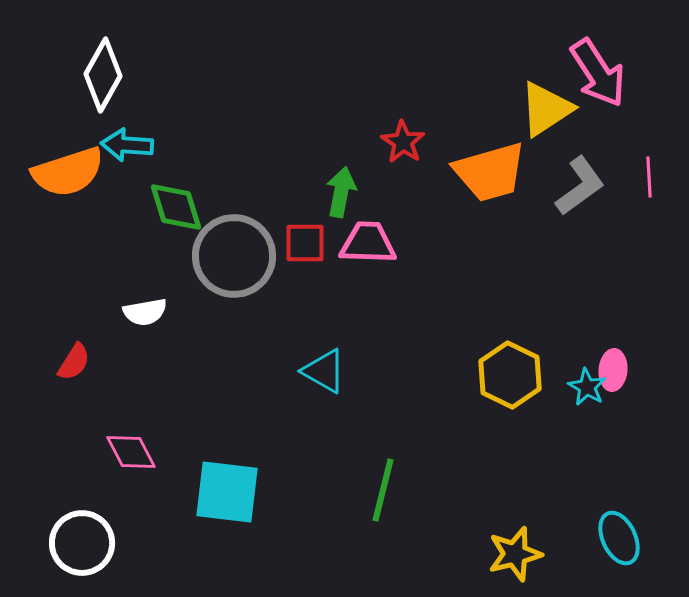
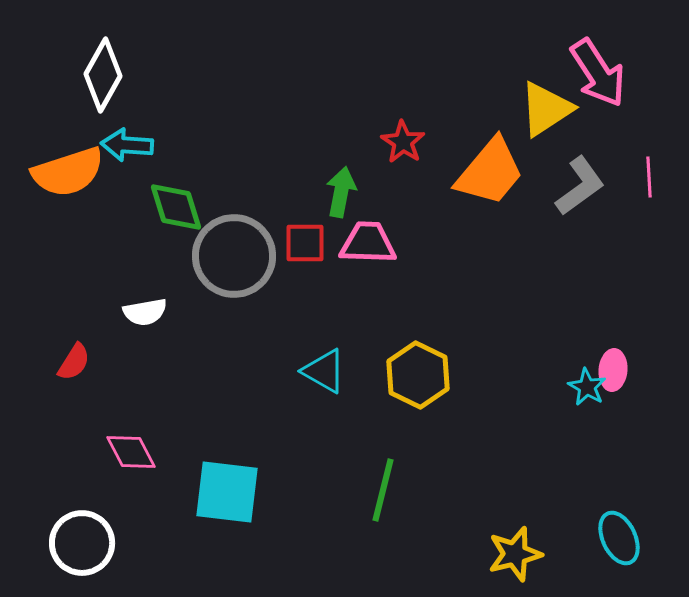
orange trapezoid: rotated 34 degrees counterclockwise
yellow hexagon: moved 92 px left
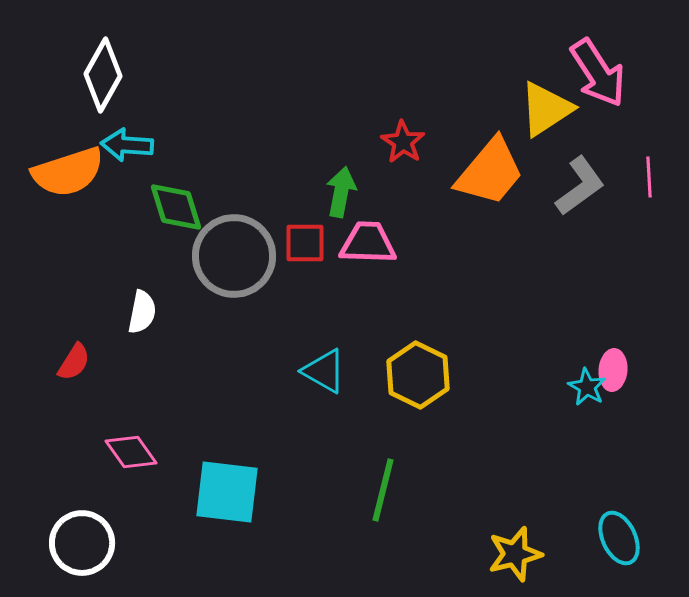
white semicircle: moved 3 px left; rotated 69 degrees counterclockwise
pink diamond: rotated 8 degrees counterclockwise
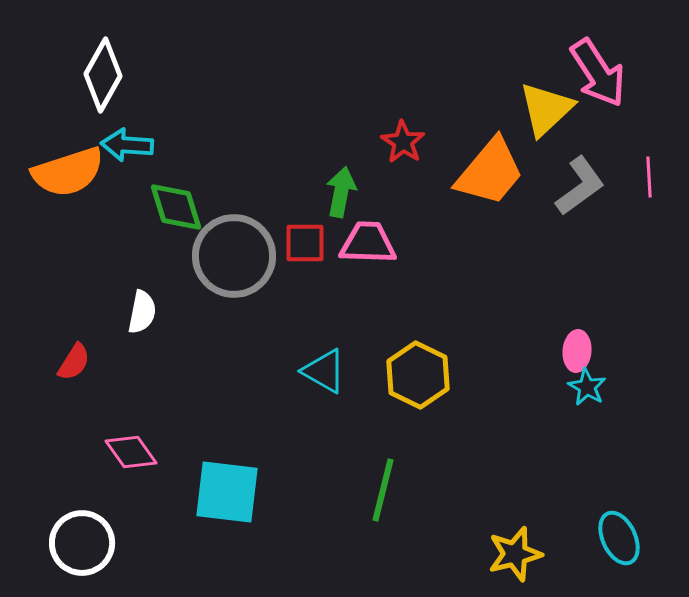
yellow triangle: rotated 10 degrees counterclockwise
pink ellipse: moved 36 px left, 19 px up
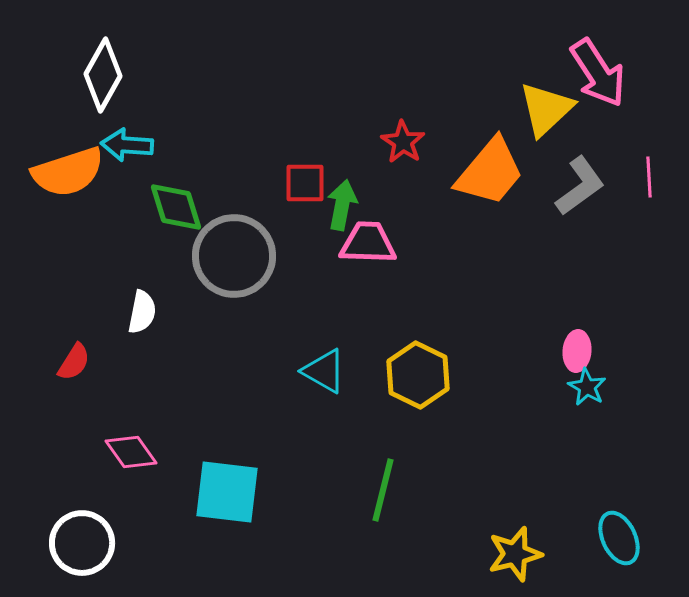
green arrow: moved 1 px right, 13 px down
red square: moved 60 px up
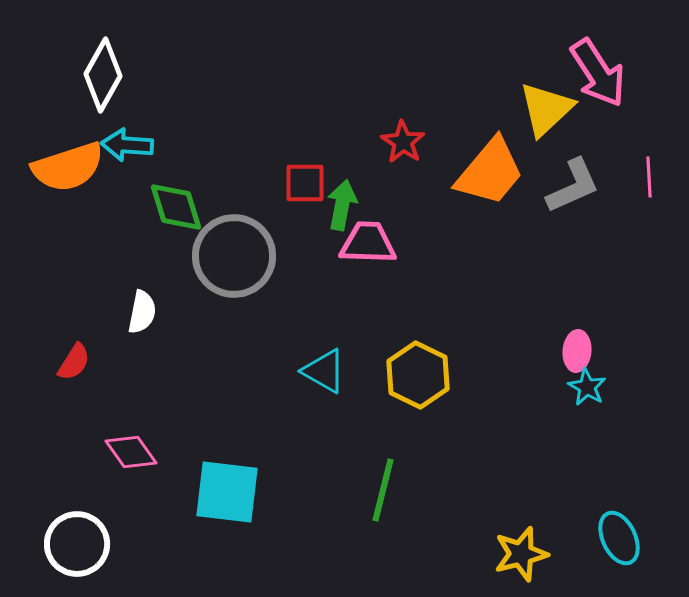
orange semicircle: moved 5 px up
gray L-shape: moved 7 px left; rotated 12 degrees clockwise
white circle: moved 5 px left, 1 px down
yellow star: moved 6 px right
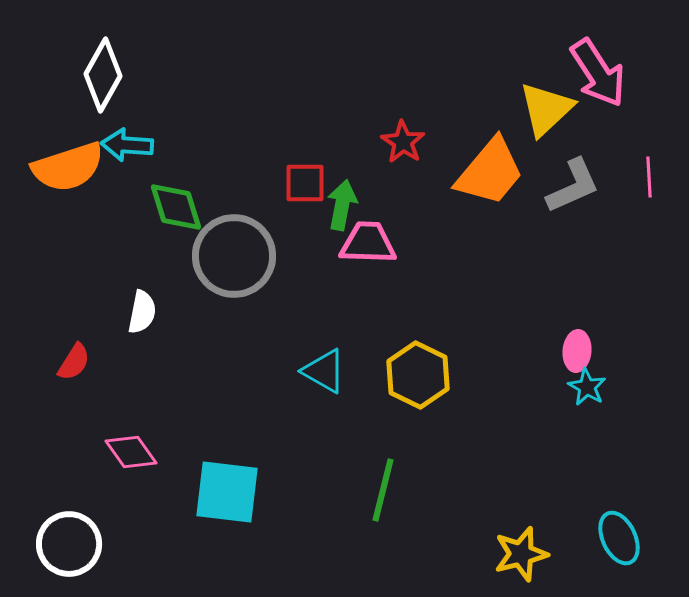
white circle: moved 8 px left
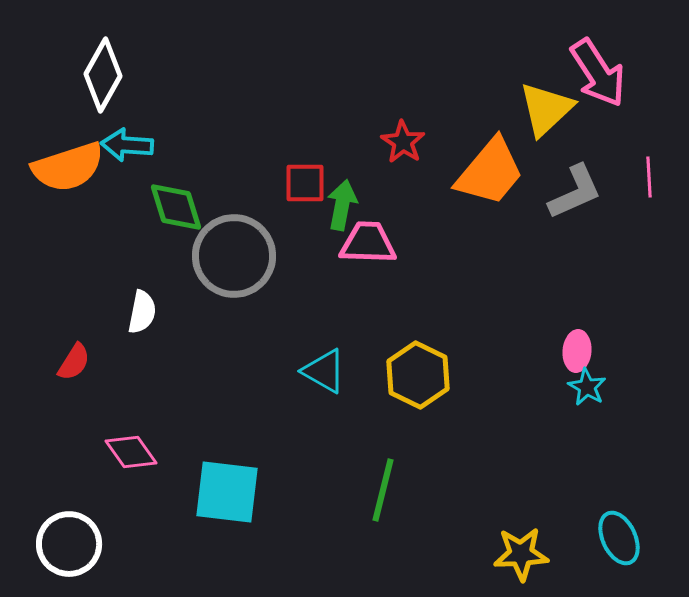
gray L-shape: moved 2 px right, 6 px down
yellow star: rotated 12 degrees clockwise
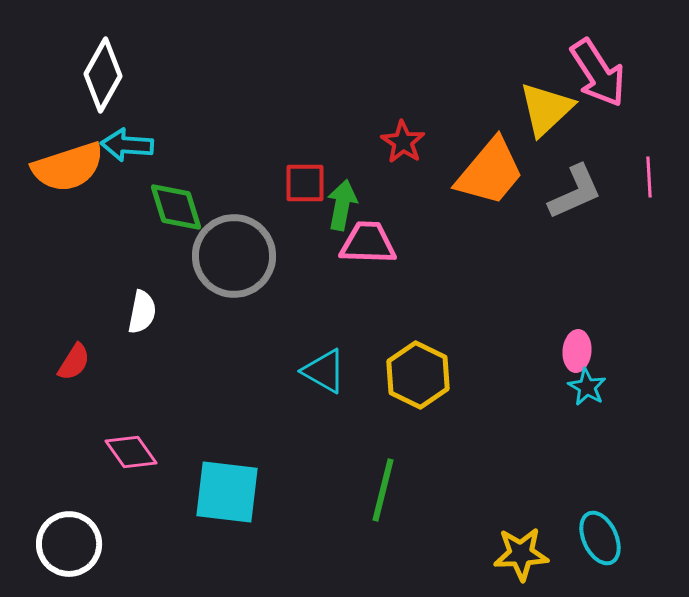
cyan ellipse: moved 19 px left
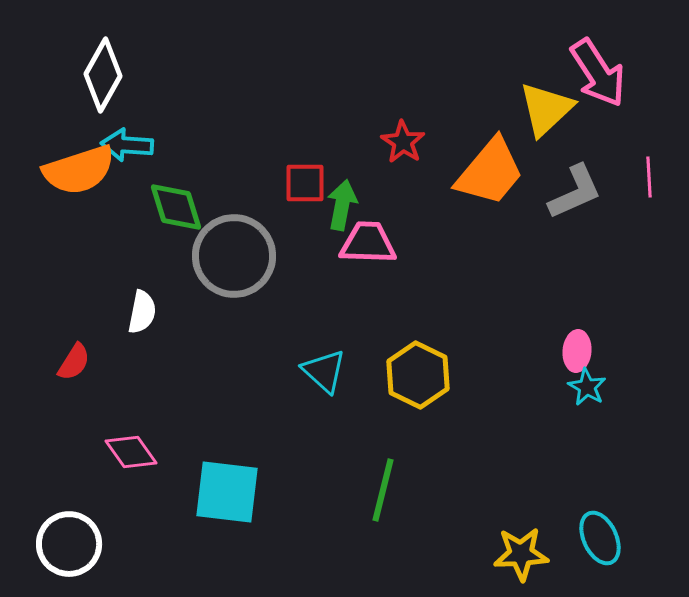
orange semicircle: moved 11 px right, 3 px down
cyan triangle: rotated 12 degrees clockwise
